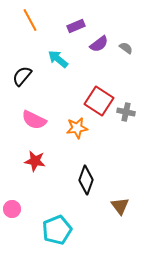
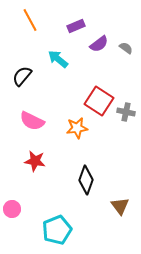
pink semicircle: moved 2 px left, 1 px down
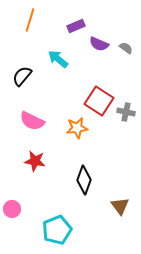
orange line: rotated 45 degrees clockwise
purple semicircle: rotated 60 degrees clockwise
black diamond: moved 2 px left
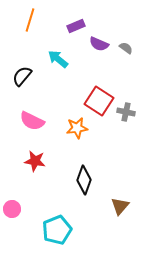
brown triangle: rotated 18 degrees clockwise
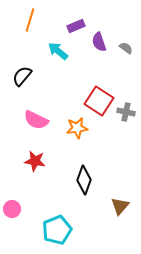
purple semicircle: moved 2 px up; rotated 48 degrees clockwise
cyan arrow: moved 8 px up
pink semicircle: moved 4 px right, 1 px up
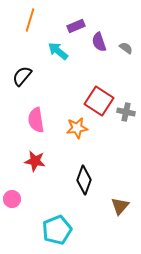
pink semicircle: rotated 55 degrees clockwise
pink circle: moved 10 px up
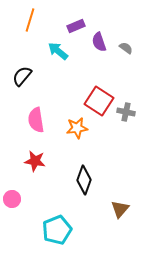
brown triangle: moved 3 px down
